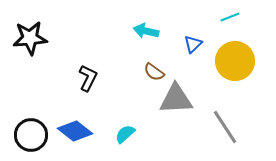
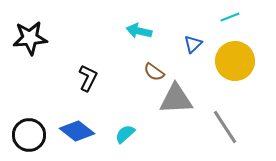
cyan arrow: moved 7 px left
blue diamond: moved 2 px right
black circle: moved 2 px left
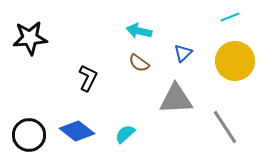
blue triangle: moved 10 px left, 9 px down
brown semicircle: moved 15 px left, 9 px up
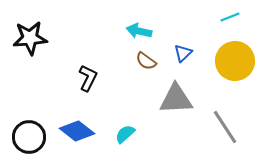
brown semicircle: moved 7 px right, 2 px up
black circle: moved 2 px down
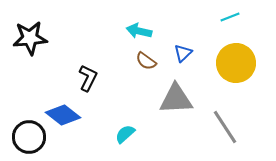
yellow circle: moved 1 px right, 2 px down
blue diamond: moved 14 px left, 16 px up
